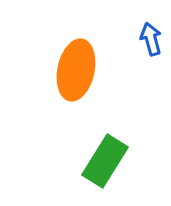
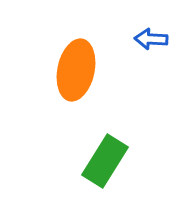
blue arrow: rotated 72 degrees counterclockwise
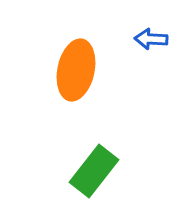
green rectangle: moved 11 px left, 10 px down; rotated 6 degrees clockwise
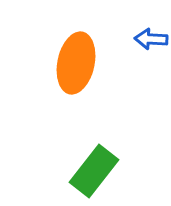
orange ellipse: moved 7 px up
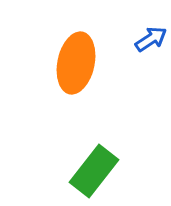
blue arrow: rotated 144 degrees clockwise
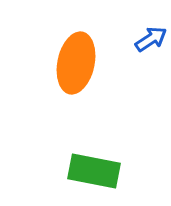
green rectangle: rotated 63 degrees clockwise
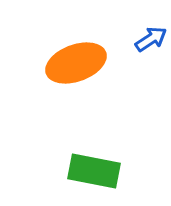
orange ellipse: rotated 58 degrees clockwise
